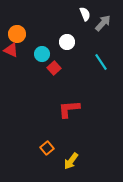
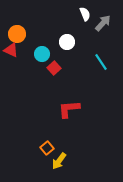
yellow arrow: moved 12 px left
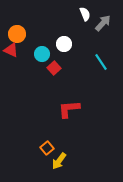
white circle: moved 3 px left, 2 px down
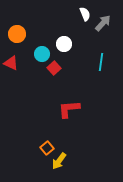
red triangle: moved 13 px down
cyan line: rotated 42 degrees clockwise
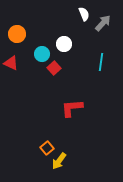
white semicircle: moved 1 px left
red L-shape: moved 3 px right, 1 px up
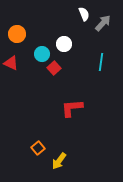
orange square: moved 9 px left
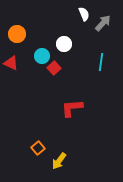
cyan circle: moved 2 px down
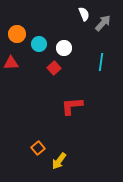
white circle: moved 4 px down
cyan circle: moved 3 px left, 12 px up
red triangle: rotated 28 degrees counterclockwise
red L-shape: moved 2 px up
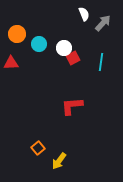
red square: moved 19 px right, 10 px up; rotated 16 degrees clockwise
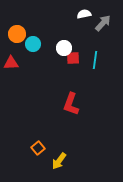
white semicircle: rotated 80 degrees counterclockwise
cyan circle: moved 6 px left
red square: rotated 24 degrees clockwise
cyan line: moved 6 px left, 2 px up
red L-shape: moved 1 px left, 2 px up; rotated 65 degrees counterclockwise
